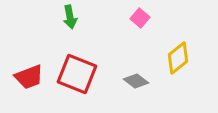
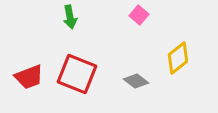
pink square: moved 1 px left, 3 px up
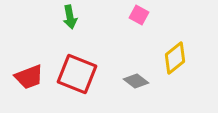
pink square: rotated 12 degrees counterclockwise
yellow diamond: moved 3 px left
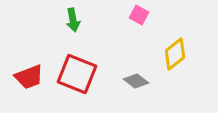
green arrow: moved 3 px right, 3 px down
yellow diamond: moved 4 px up
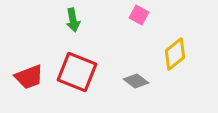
red square: moved 2 px up
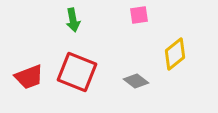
pink square: rotated 36 degrees counterclockwise
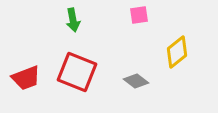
yellow diamond: moved 2 px right, 2 px up
red trapezoid: moved 3 px left, 1 px down
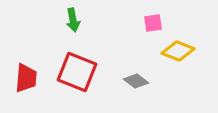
pink square: moved 14 px right, 8 px down
yellow diamond: moved 1 px right, 1 px up; rotated 60 degrees clockwise
red trapezoid: rotated 64 degrees counterclockwise
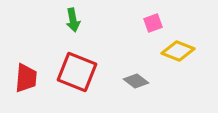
pink square: rotated 12 degrees counterclockwise
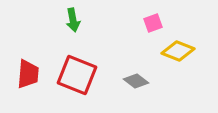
red square: moved 3 px down
red trapezoid: moved 2 px right, 4 px up
